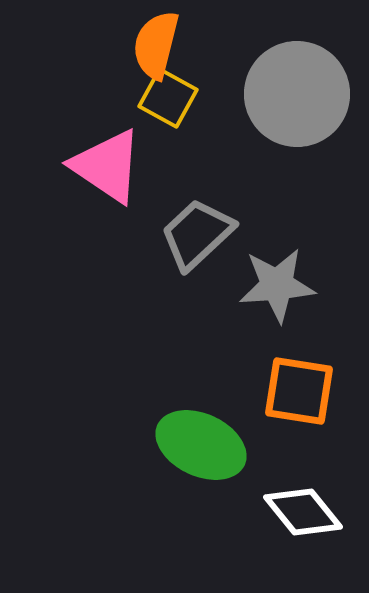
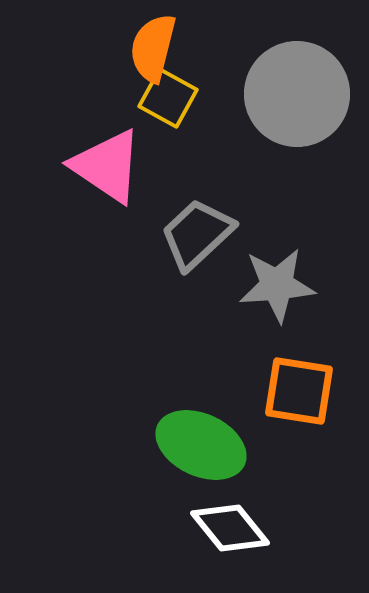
orange semicircle: moved 3 px left, 3 px down
white diamond: moved 73 px left, 16 px down
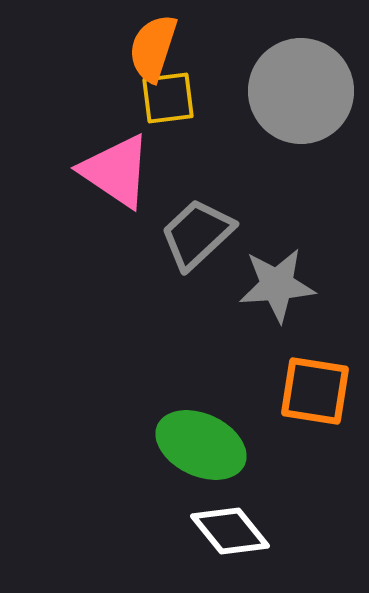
orange semicircle: rotated 4 degrees clockwise
gray circle: moved 4 px right, 3 px up
yellow square: rotated 36 degrees counterclockwise
pink triangle: moved 9 px right, 5 px down
orange square: moved 16 px right
white diamond: moved 3 px down
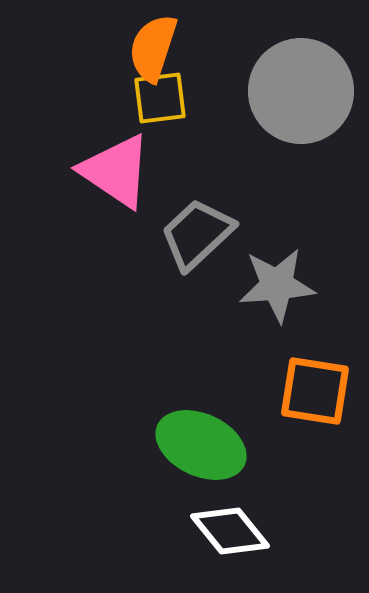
yellow square: moved 8 px left
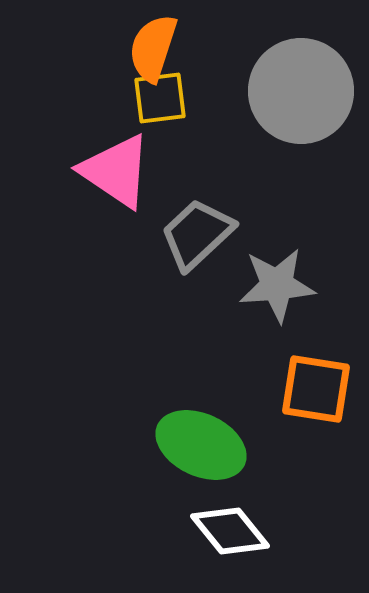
orange square: moved 1 px right, 2 px up
